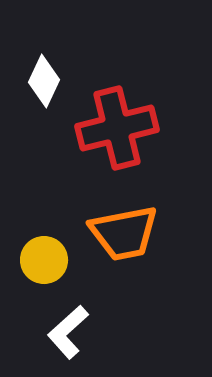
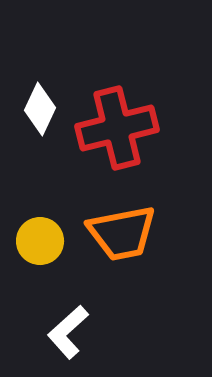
white diamond: moved 4 px left, 28 px down
orange trapezoid: moved 2 px left
yellow circle: moved 4 px left, 19 px up
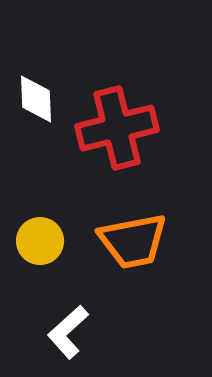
white diamond: moved 4 px left, 10 px up; rotated 27 degrees counterclockwise
orange trapezoid: moved 11 px right, 8 px down
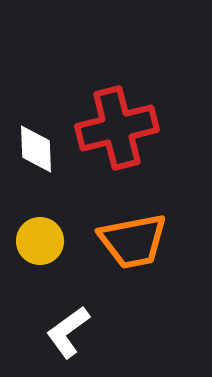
white diamond: moved 50 px down
white L-shape: rotated 6 degrees clockwise
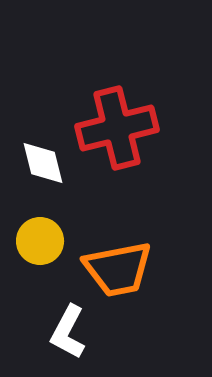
white diamond: moved 7 px right, 14 px down; rotated 12 degrees counterclockwise
orange trapezoid: moved 15 px left, 28 px down
white L-shape: rotated 26 degrees counterclockwise
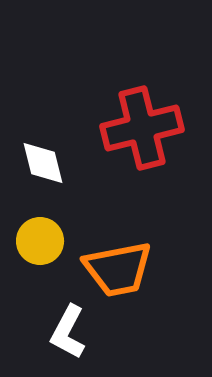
red cross: moved 25 px right
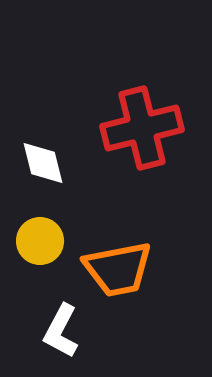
white L-shape: moved 7 px left, 1 px up
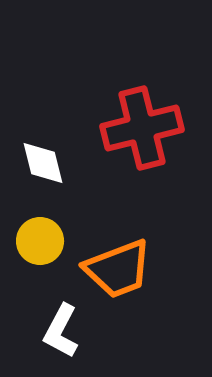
orange trapezoid: rotated 10 degrees counterclockwise
